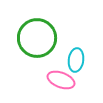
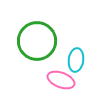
green circle: moved 3 px down
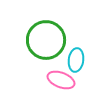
green circle: moved 9 px right, 1 px up
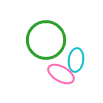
pink ellipse: moved 6 px up; rotated 8 degrees clockwise
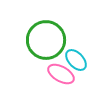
cyan ellipse: rotated 50 degrees counterclockwise
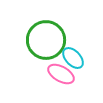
cyan ellipse: moved 3 px left, 2 px up
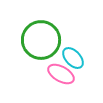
green circle: moved 5 px left
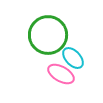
green circle: moved 7 px right, 5 px up
